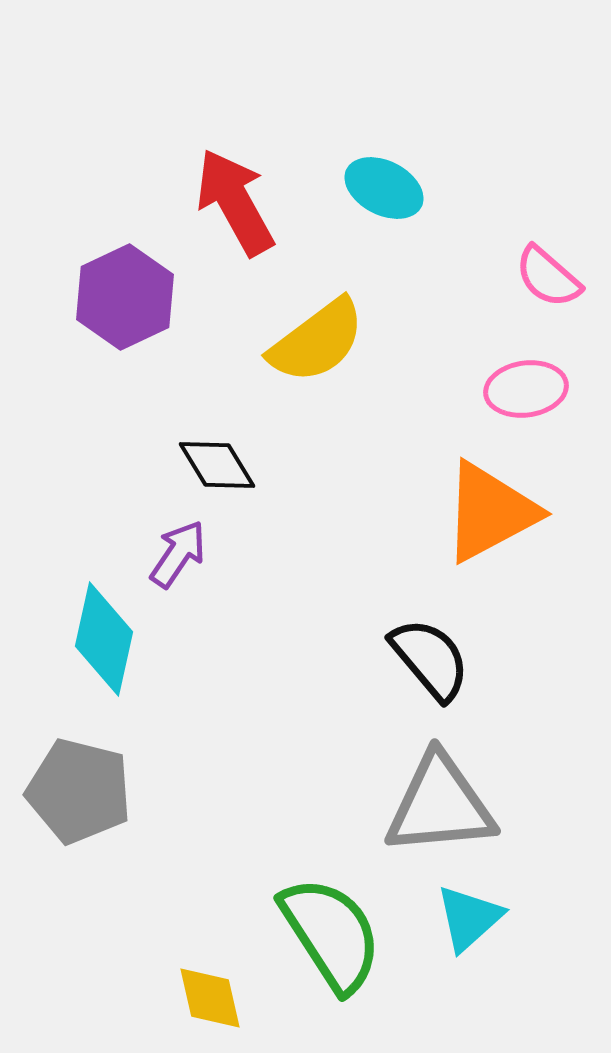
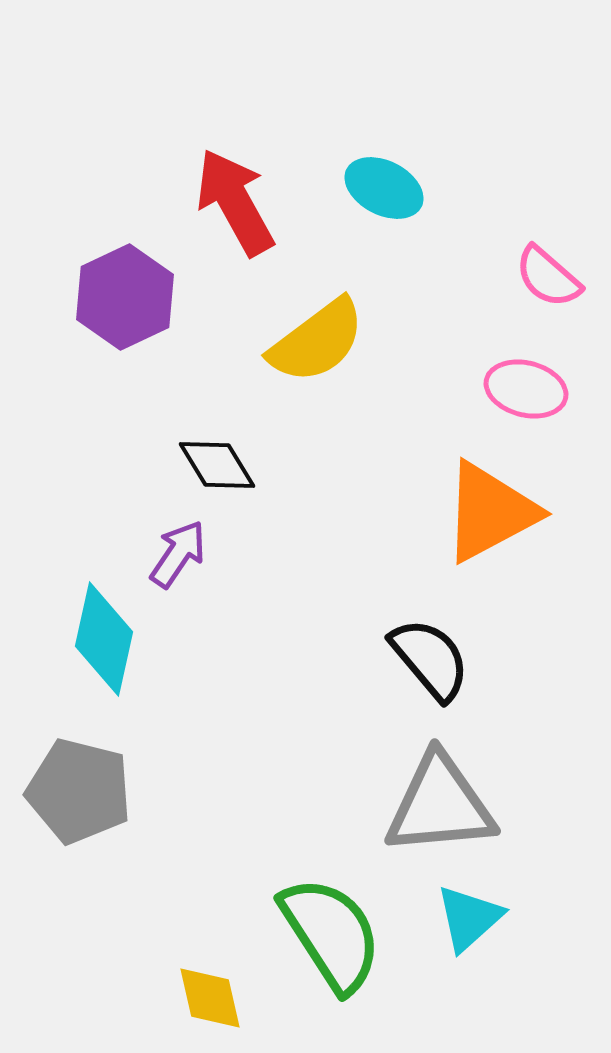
pink ellipse: rotated 22 degrees clockwise
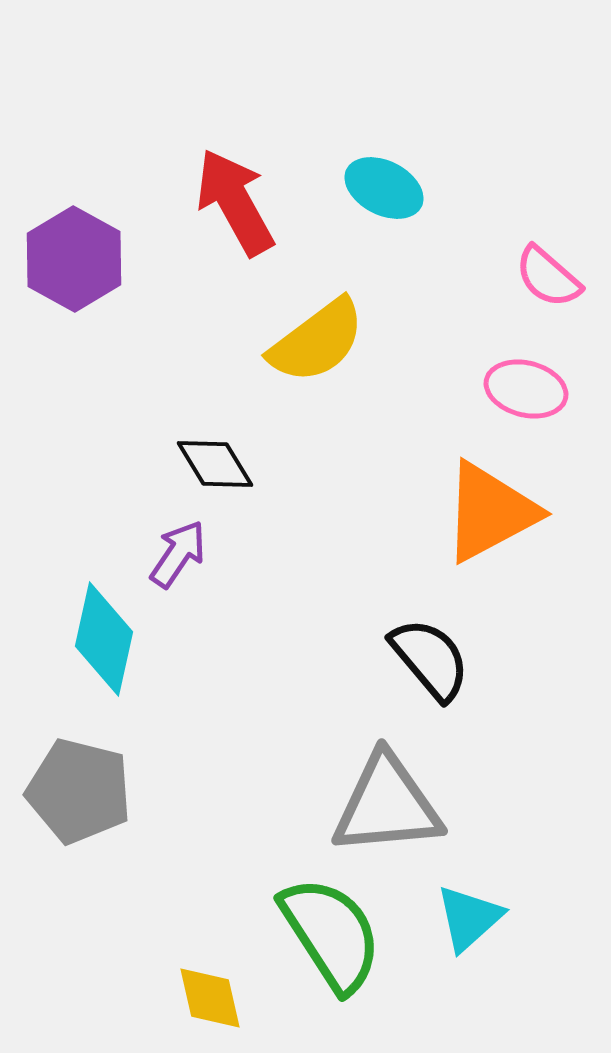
purple hexagon: moved 51 px left, 38 px up; rotated 6 degrees counterclockwise
black diamond: moved 2 px left, 1 px up
gray triangle: moved 53 px left
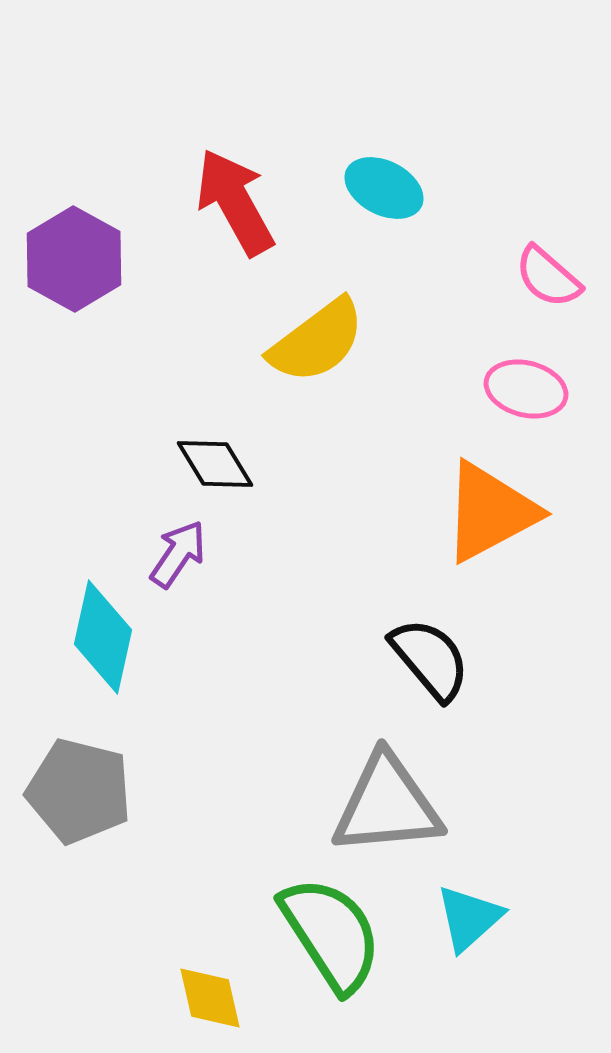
cyan diamond: moved 1 px left, 2 px up
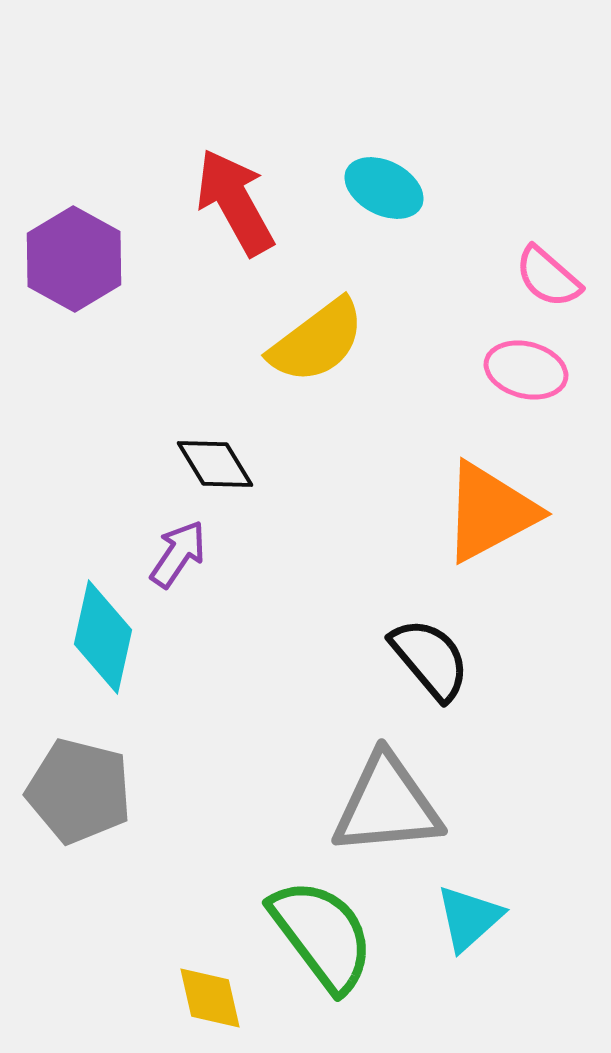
pink ellipse: moved 19 px up
green semicircle: moved 9 px left, 1 px down; rotated 4 degrees counterclockwise
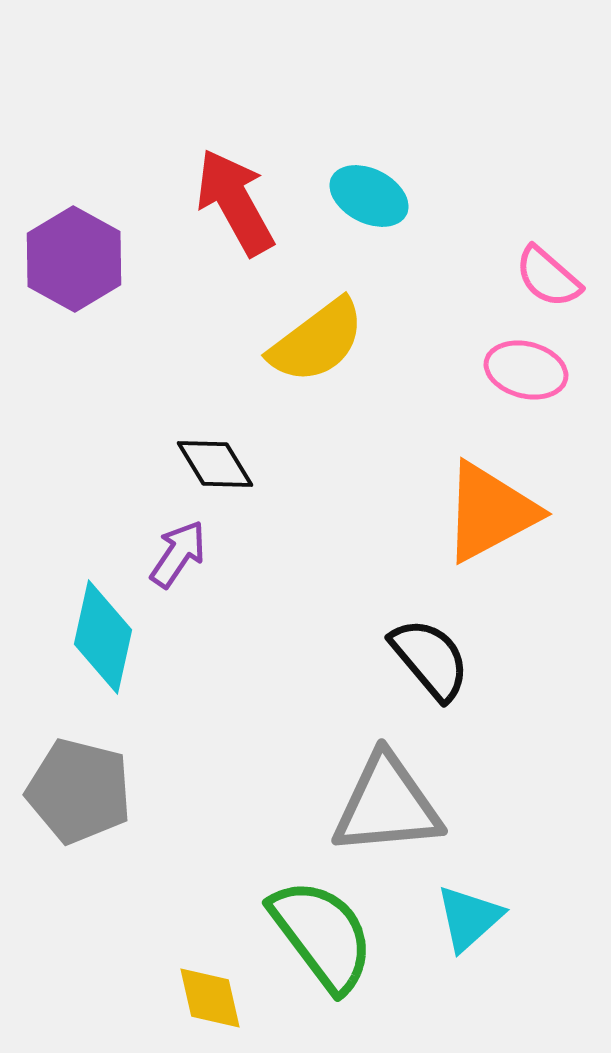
cyan ellipse: moved 15 px left, 8 px down
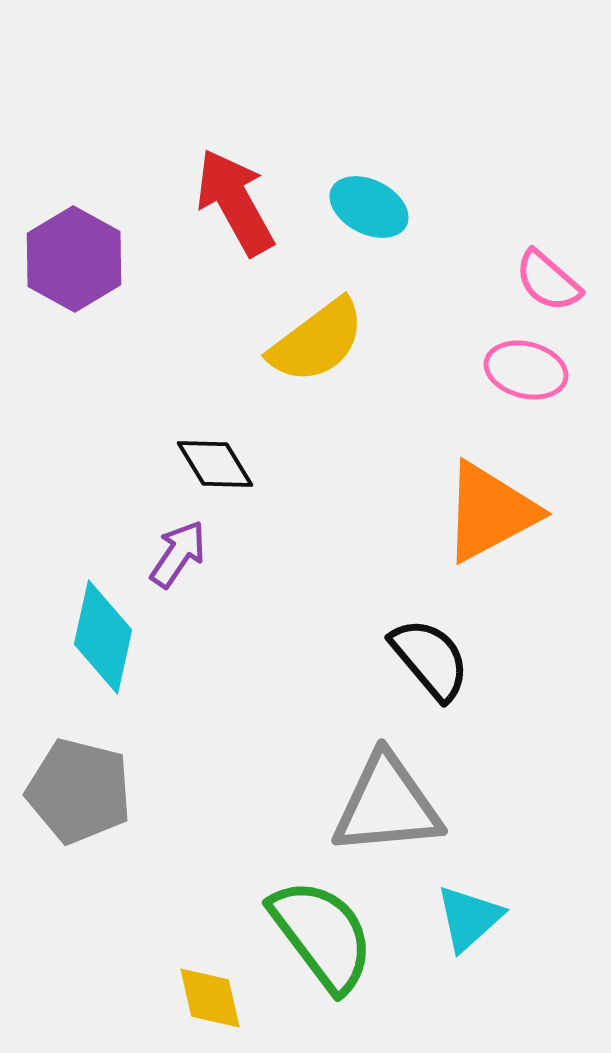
cyan ellipse: moved 11 px down
pink semicircle: moved 4 px down
